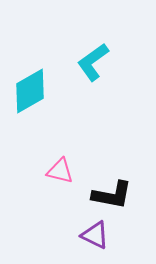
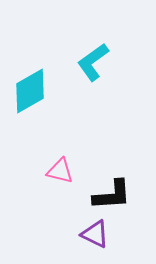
black L-shape: rotated 15 degrees counterclockwise
purple triangle: moved 1 px up
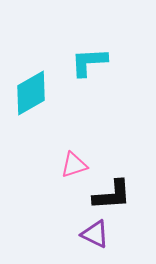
cyan L-shape: moved 4 px left; rotated 33 degrees clockwise
cyan diamond: moved 1 px right, 2 px down
pink triangle: moved 14 px right, 6 px up; rotated 32 degrees counterclockwise
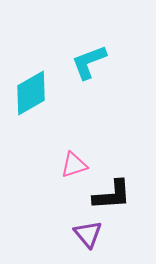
cyan L-shape: rotated 18 degrees counterclockwise
purple triangle: moved 7 px left; rotated 24 degrees clockwise
